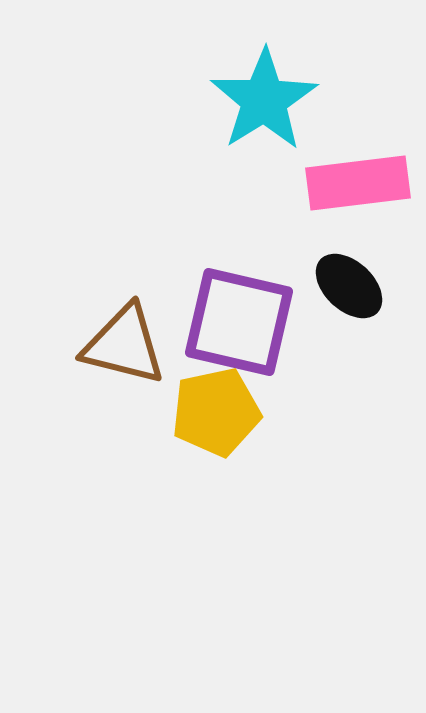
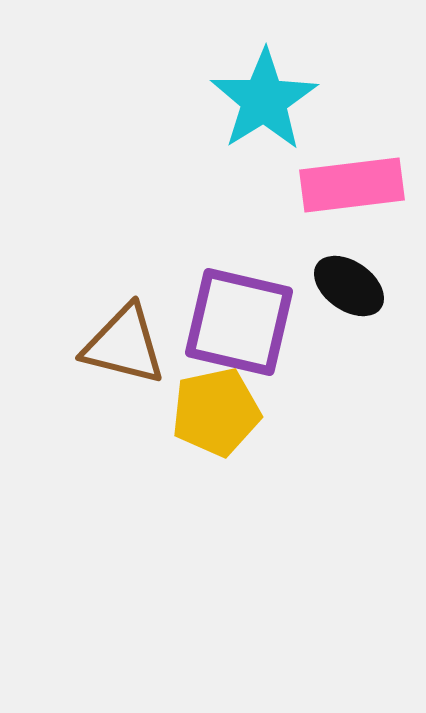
pink rectangle: moved 6 px left, 2 px down
black ellipse: rotated 8 degrees counterclockwise
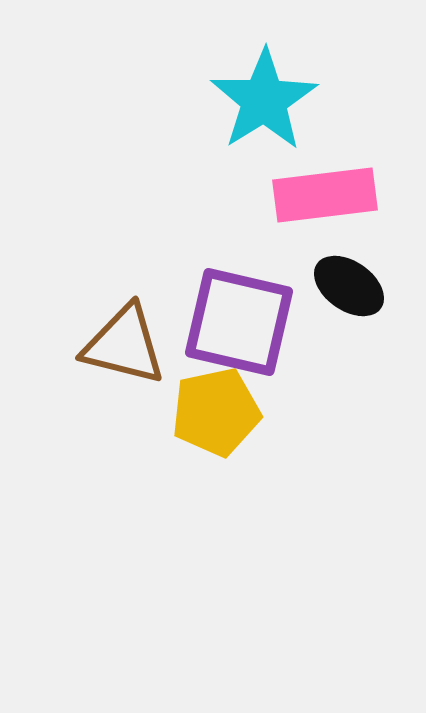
pink rectangle: moved 27 px left, 10 px down
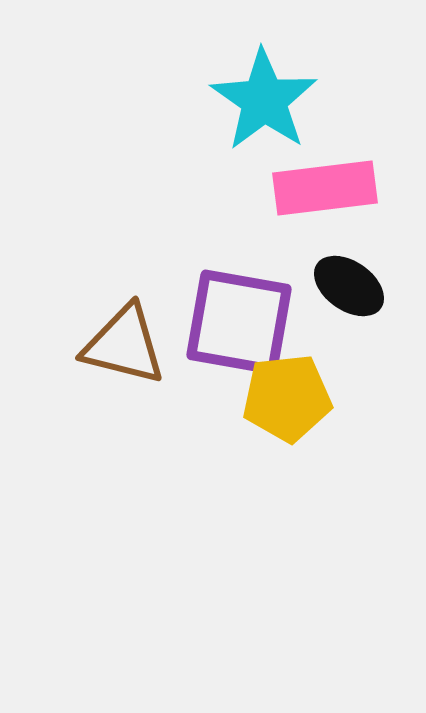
cyan star: rotated 5 degrees counterclockwise
pink rectangle: moved 7 px up
purple square: rotated 3 degrees counterclockwise
yellow pentagon: moved 71 px right, 14 px up; rotated 6 degrees clockwise
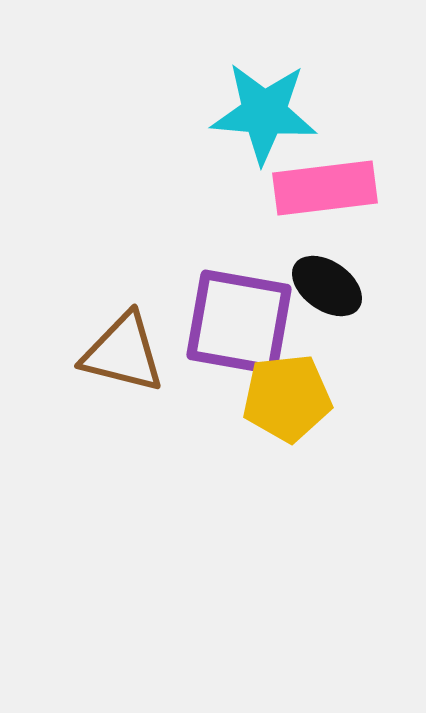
cyan star: moved 13 px down; rotated 30 degrees counterclockwise
black ellipse: moved 22 px left
brown triangle: moved 1 px left, 8 px down
